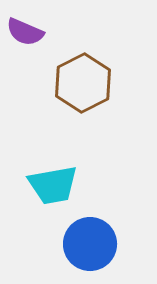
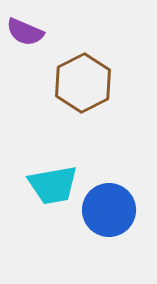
blue circle: moved 19 px right, 34 px up
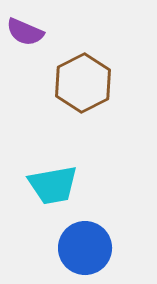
blue circle: moved 24 px left, 38 px down
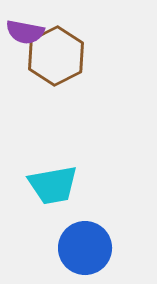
purple semicircle: rotated 12 degrees counterclockwise
brown hexagon: moved 27 px left, 27 px up
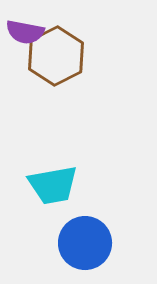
blue circle: moved 5 px up
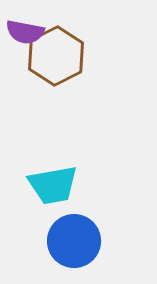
blue circle: moved 11 px left, 2 px up
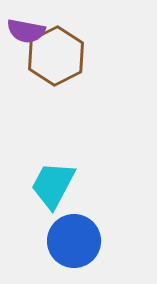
purple semicircle: moved 1 px right, 1 px up
cyan trapezoid: rotated 128 degrees clockwise
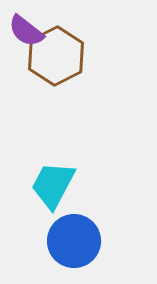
purple semicircle: rotated 27 degrees clockwise
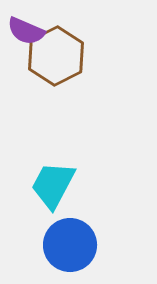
purple semicircle: rotated 15 degrees counterclockwise
blue circle: moved 4 px left, 4 px down
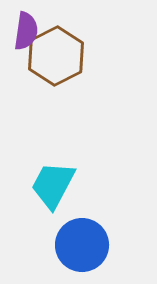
purple semicircle: rotated 105 degrees counterclockwise
blue circle: moved 12 px right
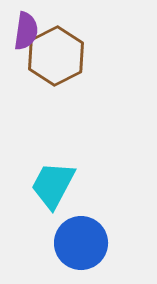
blue circle: moved 1 px left, 2 px up
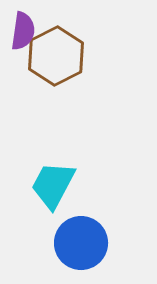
purple semicircle: moved 3 px left
